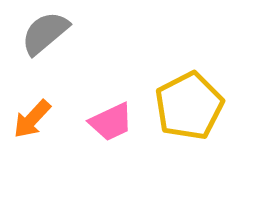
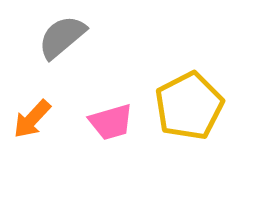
gray semicircle: moved 17 px right, 4 px down
pink trapezoid: rotated 9 degrees clockwise
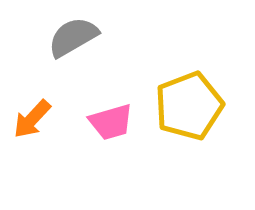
gray semicircle: moved 11 px right; rotated 10 degrees clockwise
yellow pentagon: rotated 6 degrees clockwise
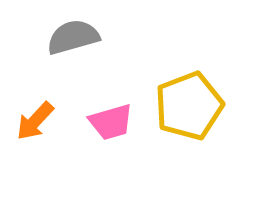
gray semicircle: rotated 14 degrees clockwise
orange arrow: moved 3 px right, 2 px down
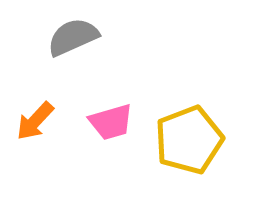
gray semicircle: rotated 8 degrees counterclockwise
yellow pentagon: moved 34 px down
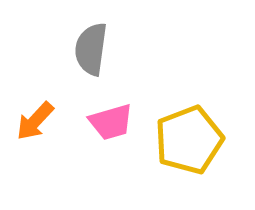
gray semicircle: moved 18 px right, 12 px down; rotated 58 degrees counterclockwise
